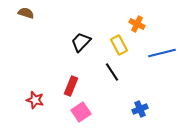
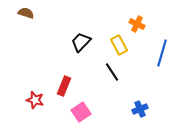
blue line: rotated 60 degrees counterclockwise
red rectangle: moved 7 px left
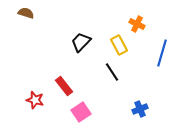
red rectangle: rotated 60 degrees counterclockwise
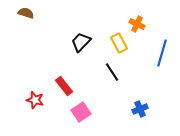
yellow rectangle: moved 2 px up
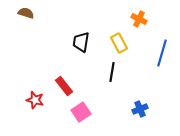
orange cross: moved 2 px right, 5 px up
black trapezoid: rotated 35 degrees counterclockwise
black line: rotated 42 degrees clockwise
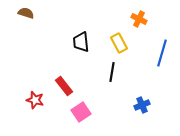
black trapezoid: rotated 15 degrees counterclockwise
blue cross: moved 2 px right, 4 px up
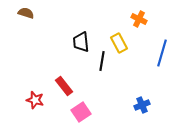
black line: moved 10 px left, 11 px up
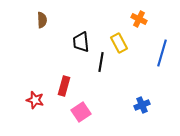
brown semicircle: moved 16 px right, 7 px down; rotated 70 degrees clockwise
black line: moved 1 px left, 1 px down
red rectangle: rotated 54 degrees clockwise
